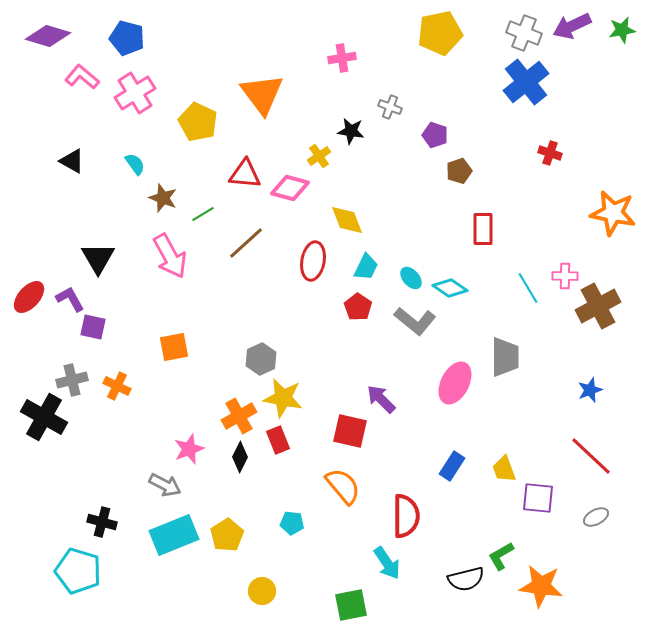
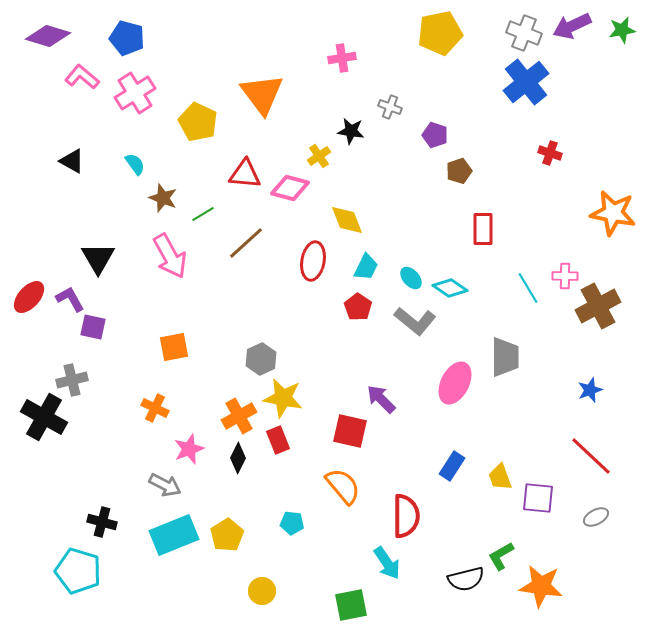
orange cross at (117, 386): moved 38 px right, 22 px down
black diamond at (240, 457): moved 2 px left, 1 px down
yellow trapezoid at (504, 469): moved 4 px left, 8 px down
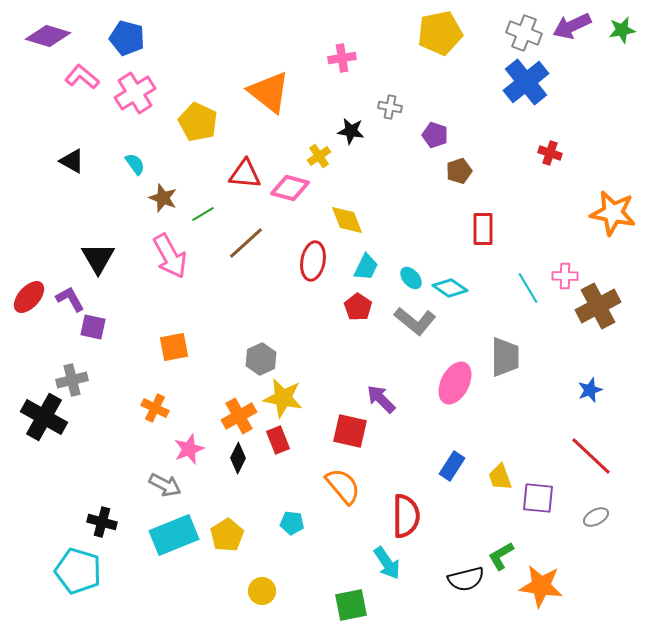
orange triangle at (262, 94): moved 7 px right, 2 px up; rotated 15 degrees counterclockwise
gray cross at (390, 107): rotated 10 degrees counterclockwise
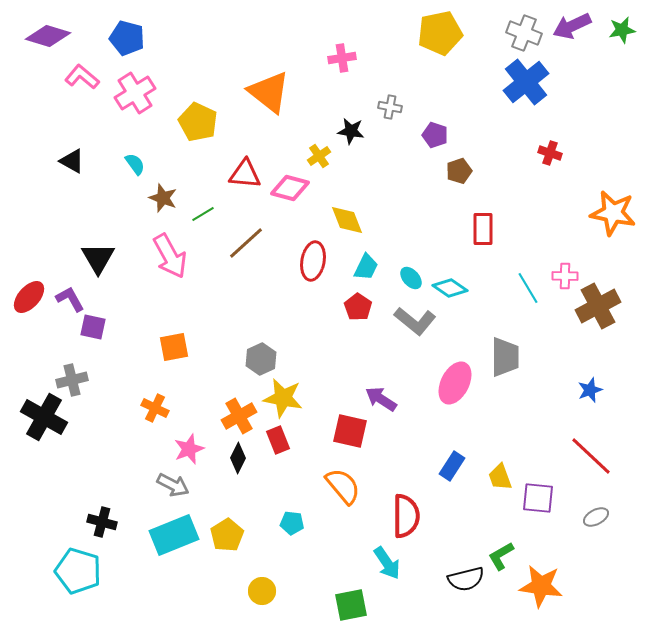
purple arrow at (381, 399): rotated 12 degrees counterclockwise
gray arrow at (165, 485): moved 8 px right
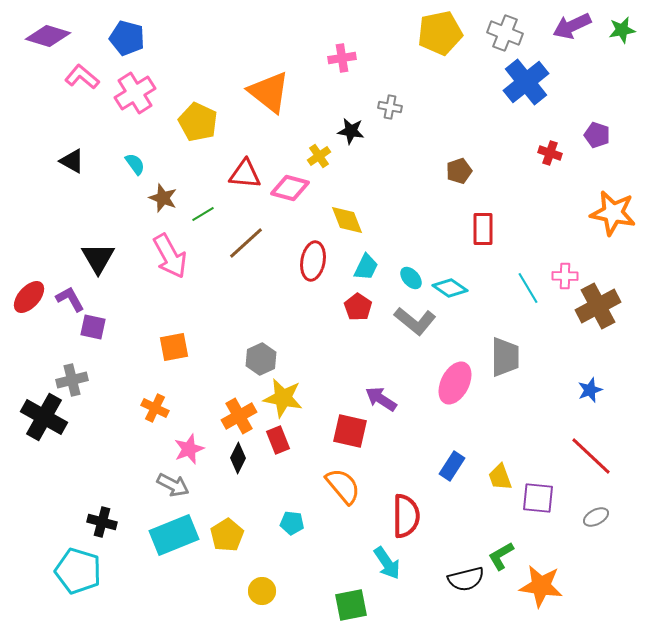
gray cross at (524, 33): moved 19 px left
purple pentagon at (435, 135): moved 162 px right
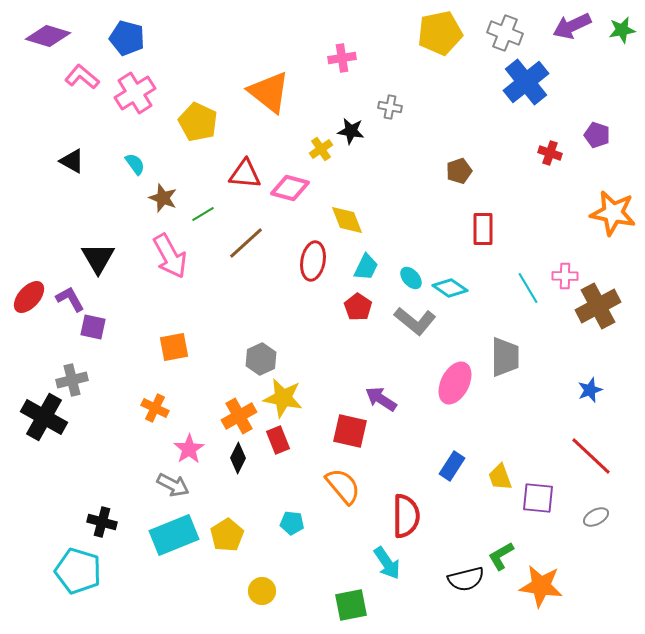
yellow cross at (319, 156): moved 2 px right, 7 px up
pink star at (189, 449): rotated 12 degrees counterclockwise
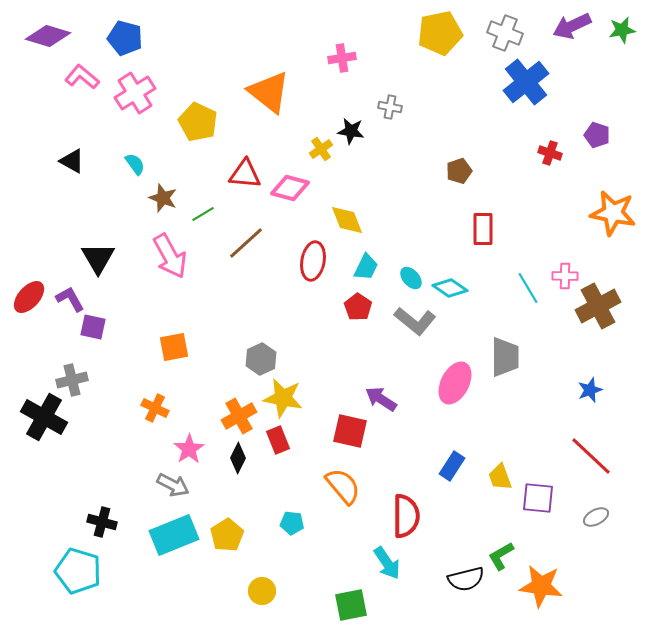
blue pentagon at (127, 38): moved 2 px left
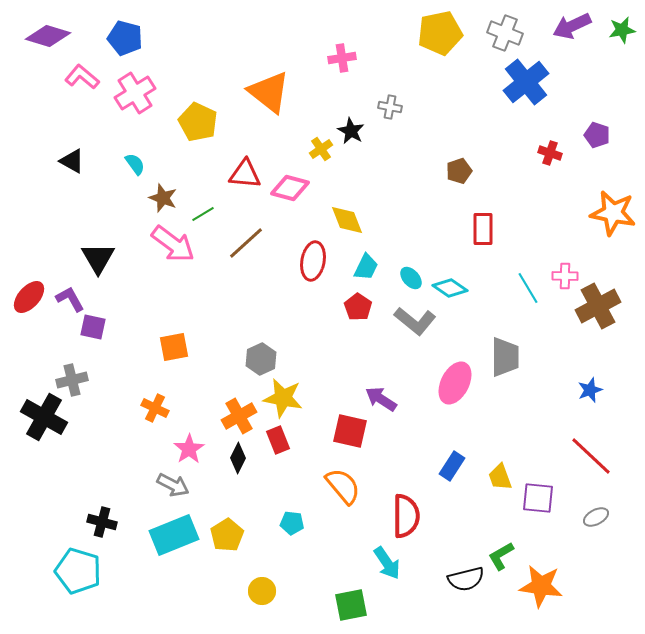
black star at (351, 131): rotated 20 degrees clockwise
pink arrow at (170, 256): moved 3 px right, 12 px up; rotated 24 degrees counterclockwise
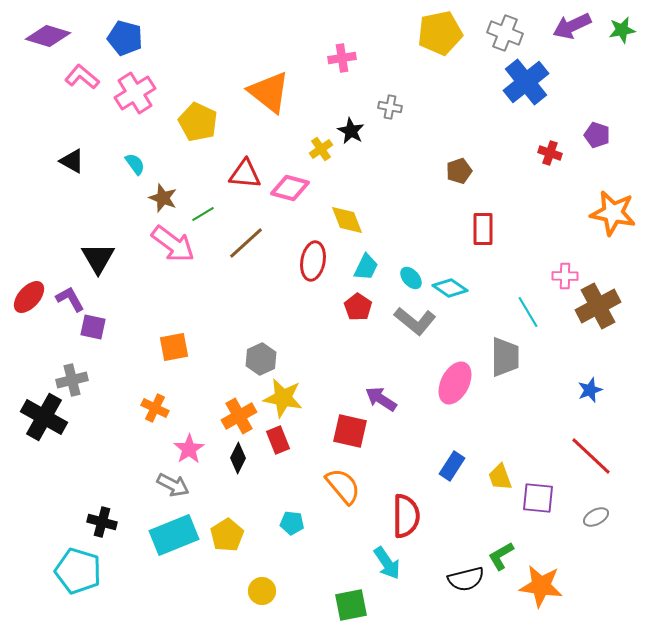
cyan line at (528, 288): moved 24 px down
